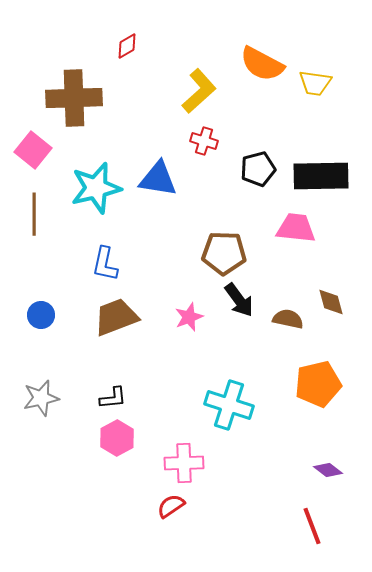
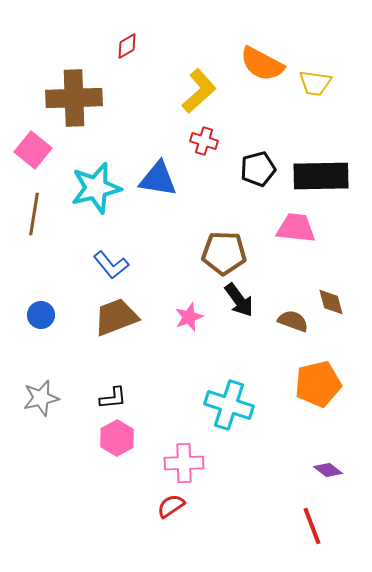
brown line: rotated 9 degrees clockwise
blue L-shape: moved 6 px right, 1 px down; rotated 51 degrees counterclockwise
brown semicircle: moved 5 px right, 2 px down; rotated 8 degrees clockwise
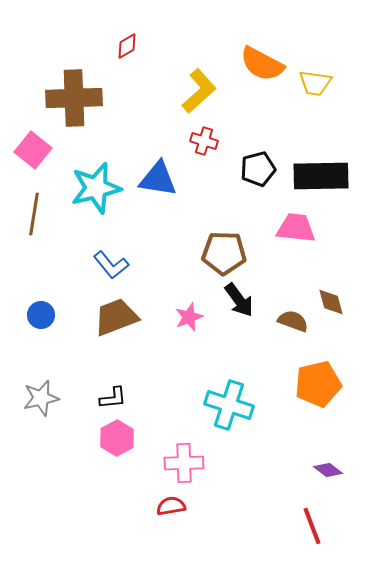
red semicircle: rotated 24 degrees clockwise
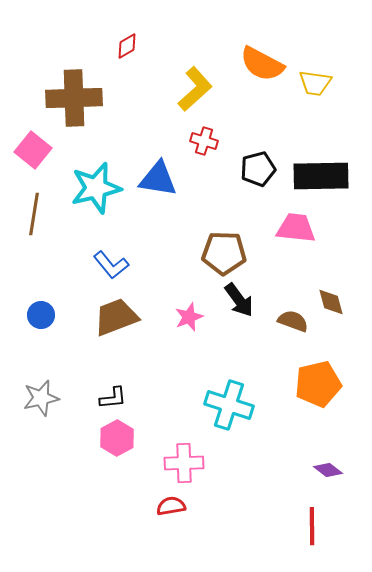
yellow L-shape: moved 4 px left, 2 px up
red line: rotated 21 degrees clockwise
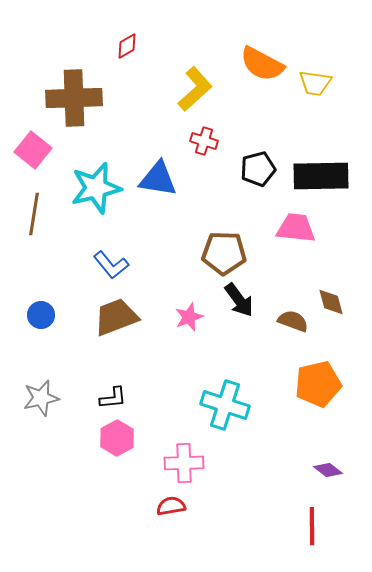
cyan cross: moved 4 px left
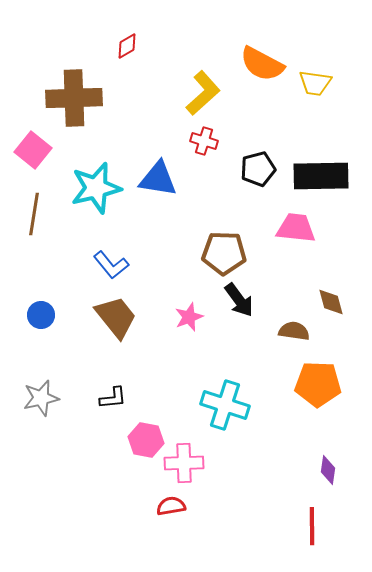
yellow L-shape: moved 8 px right, 4 px down
brown trapezoid: rotated 72 degrees clockwise
brown semicircle: moved 1 px right, 10 px down; rotated 12 degrees counterclockwise
orange pentagon: rotated 15 degrees clockwise
pink hexagon: moved 29 px right, 2 px down; rotated 20 degrees counterclockwise
purple diamond: rotated 60 degrees clockwise
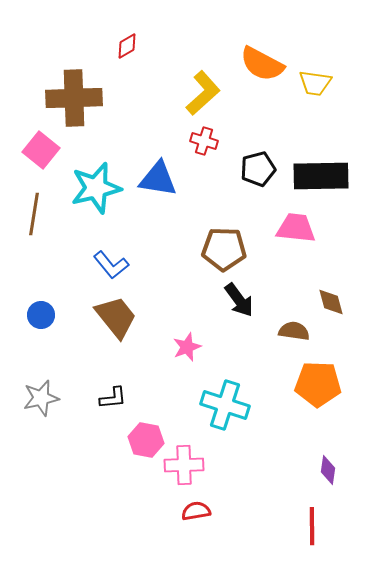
pink square: moved 8 px right
brown pentagon: moved 4 px up
pink star: moved 2 px left, 30 px down
pink cross: moved 2 px down
red semicircle: moved 25 px right, 5 px down
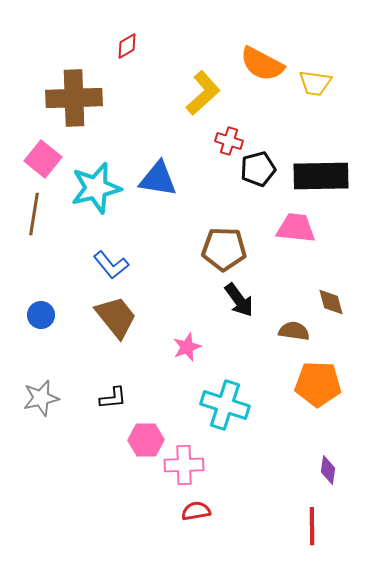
red cross: moved 25 px right
pink square: moved 2 px right, 9 px down
pink hexagon: rotated 12 degrees counterclockwise
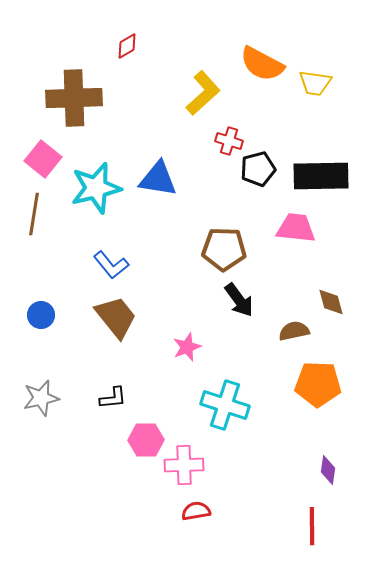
brown semicircle: rotated 20 degrees counterclockwise
